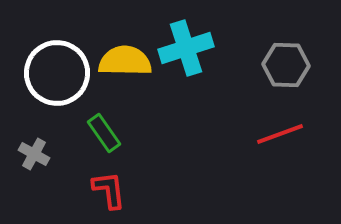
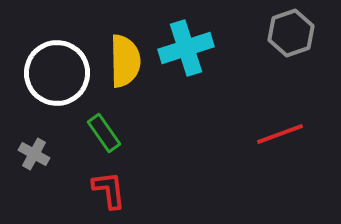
yellow semicircle: rotated 88 degrees clockwise
gray hexagon: moved 5 px right, 32 px up; rotated 21 degrees counterclockwise
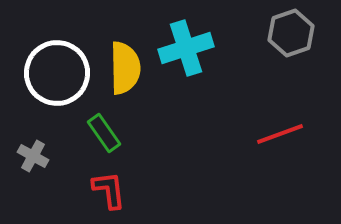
yellow semicircle: moved 7 px down
gray cross: moved 1 px left, 2 px down
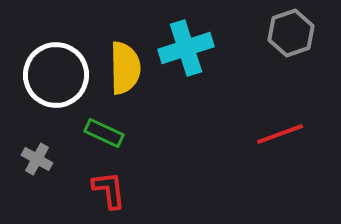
white circle: moved 1 px left, 2 px down
green rectangle: rotated 30 degrees counterclockwise
gray cross: moved 4 px right, 3 px down
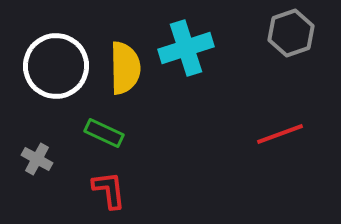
white circle: moved 9 px up
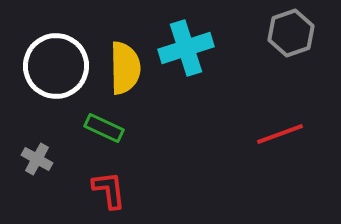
green rectangle: moved 5 px up
